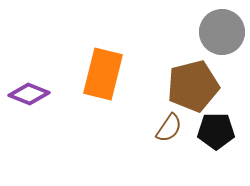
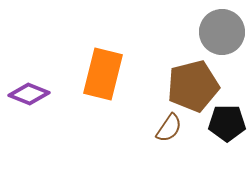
black pentagon: moved 11 px right, 8 px up
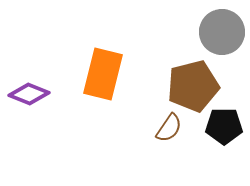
black pentagon: moved 3 px left, 3 px down
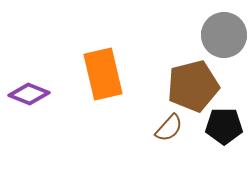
gray circle: moved 2 px right, 3 px down
orange rectangle: rotated 27 degrees counterclockwise
brown semicircle: rotated 8 degrees clockwise
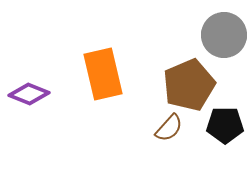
brown pentagon: moved 4 px left, 1 px up; rotated 9 degrees counterclockwise
black pentagon: moved 1 px right, 1 px up
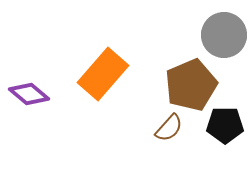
orange rectangle: rotated 54 degrees clockwise
brown pentagon: moved 2 px right
purple diamond: rotated 18 degrees clockwise
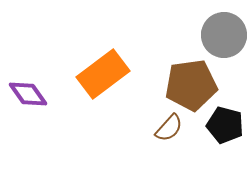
orange rectangle: rotated 12 degrees clockwise
brown pentagon: rotated 15 degrees clockwise
purple diamond: moved 1 px left; rotated 15 degrees clockwise
black pentagon: rotated 15 degrees clockwise
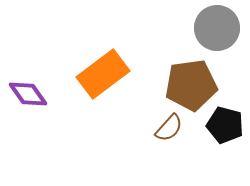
gray circle: moved 7 px left, 7 px up
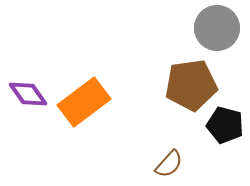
orange rectangle: moved 19 px left, 28 px down
brown semicircle: moved 36 px down
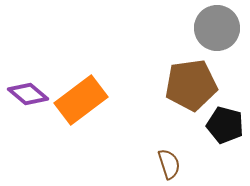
purple diamond: rotated 15 degrees counterclockwise
orange rectangle: moved 3 px left, 2 px up
brown semicircle: rotated 60 degrees counterclockwise
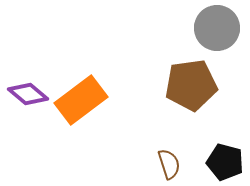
black pentagon: moved 37 px down
